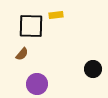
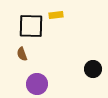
brown semicircle: rotated 120 degrees clockwise
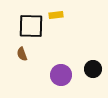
purple circle: moved 24 px right, 9 px up
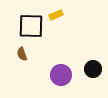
yellow rectangle: rotated 16 degrees counterclockwise
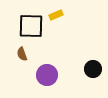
purple circle: moved 14 px left
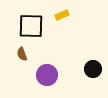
yellow rectangle: moved 6 px right
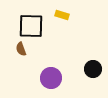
yellow rectangle: rotated 40 degrees clockwise
brown semicircle: moved 1 px left, 5 px up
purple circle: moved 4 px right, 3 px down
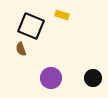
black square: rotated 20 degrees clockwise
black circle: moved 9 px down
